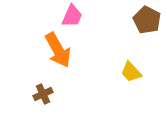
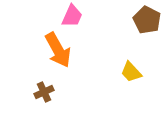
brown cross: moved 1 px right, 2 px up
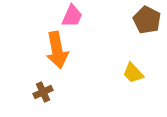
orange arrow: moved 1 px left; rotated 18 degrees clockwise
yellow trapezoid: moved 2 px right, 1 px down
brown cross: moved 1 px left
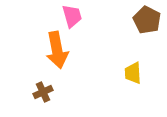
pink trapezoid: rotated 40 degrees counterclockwise
yellow trapezoid: rotated 40 degrees clockwise
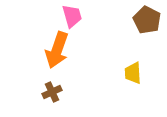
orange arrow: rotated 30 degrees clockwise
brown cross: moved 9 px right
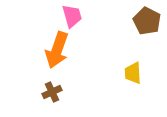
brown pentagon: moved 1 px down
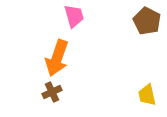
pink trapezoid: moved 2 px right
orange arrow: moved 8 px down
yellow trapezoid: moved 14 px right, 22 px down; rotated 10 degrees counterclockwise
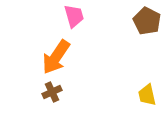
orange arrow: moved 1 px left, 1 px up; rotated 15 degrees clockwise
